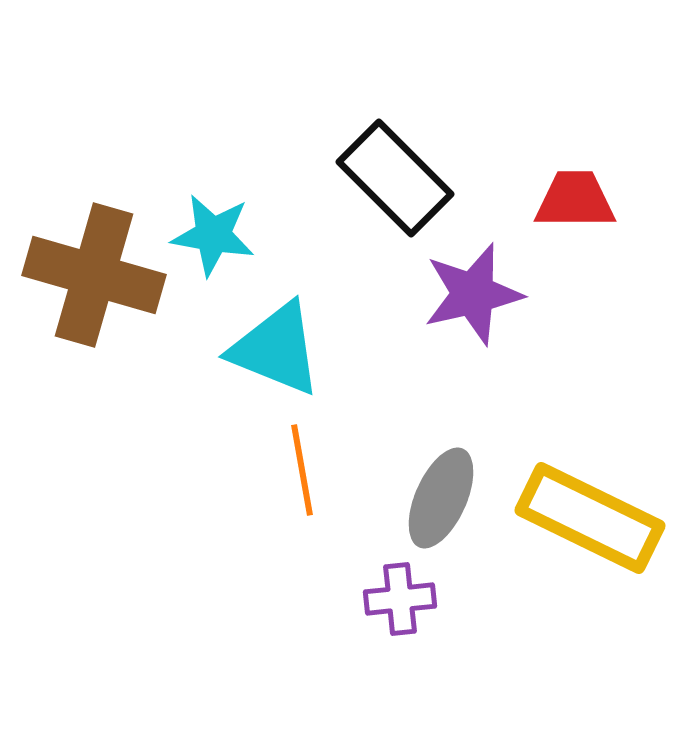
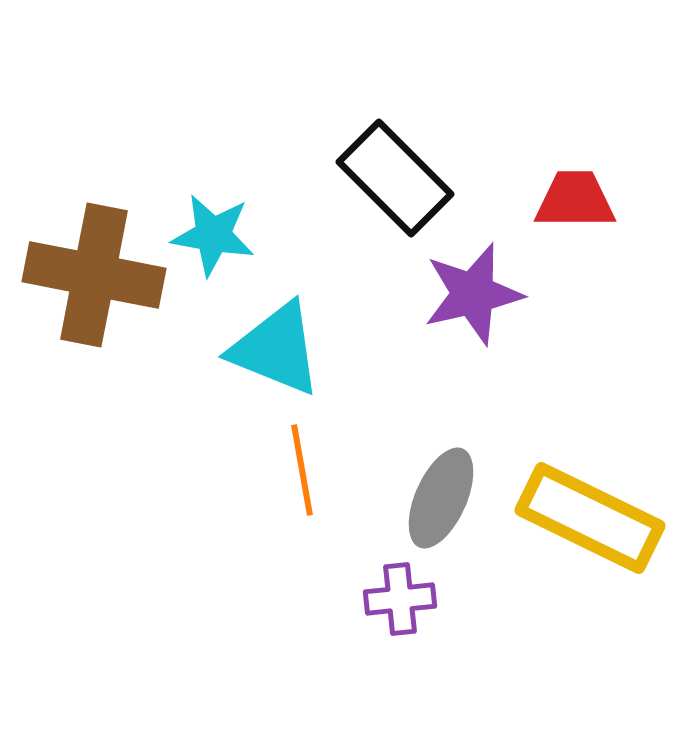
brown cross: rotated 5 degrees counterclockwise
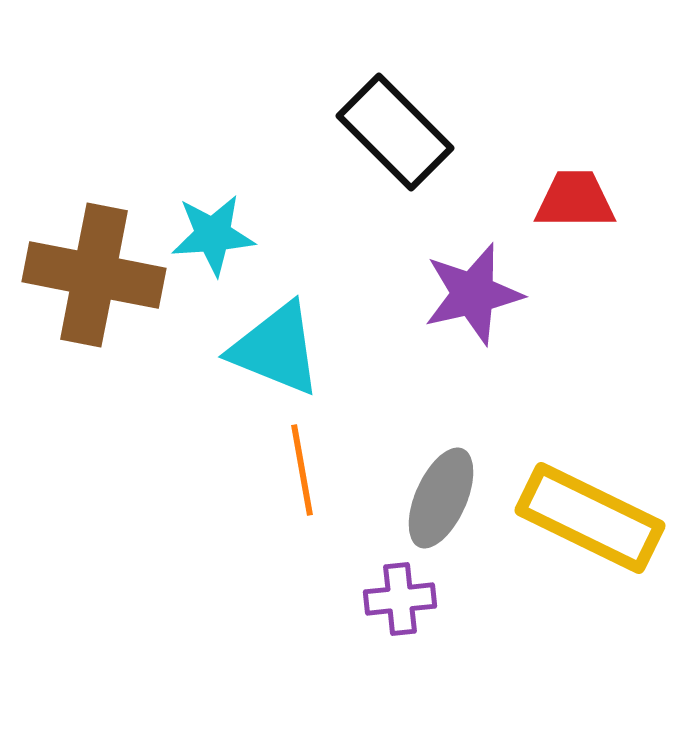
black rectangle: moved 46 px up
cyan star: rotated 14 degrees counterclockwise
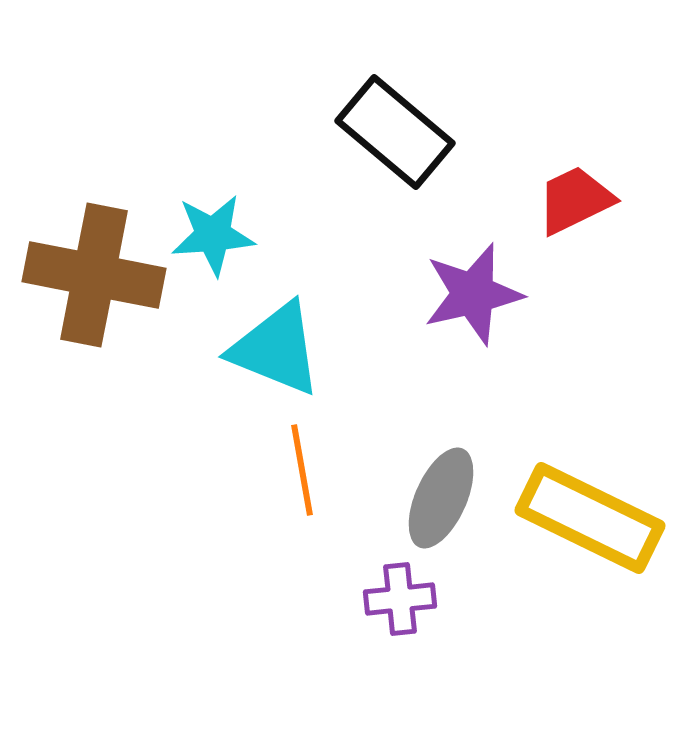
black rectangle: rotated 5 degrees counterclockwise
red trapezoid: rotated 26 degrees counterclockwise
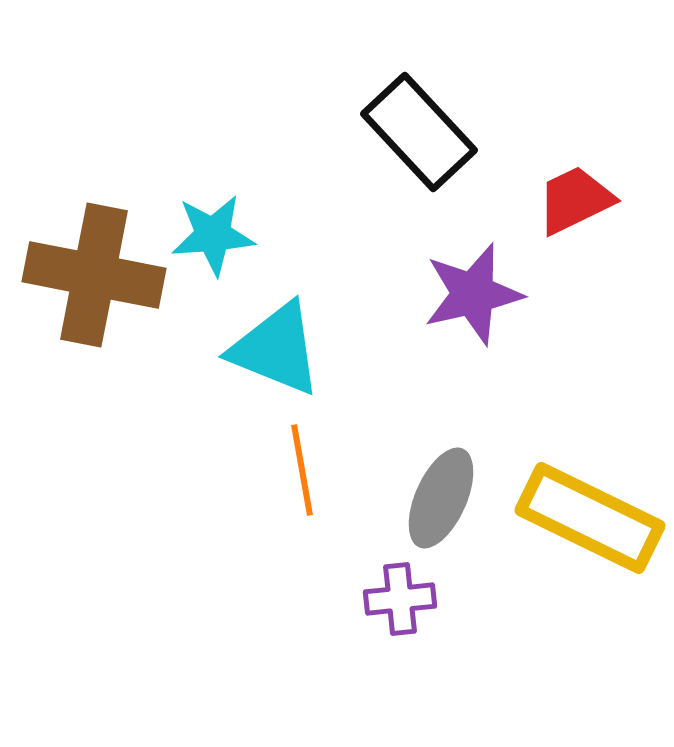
black rectangle: moved 24 px right; rotated 7 degrees clockwise
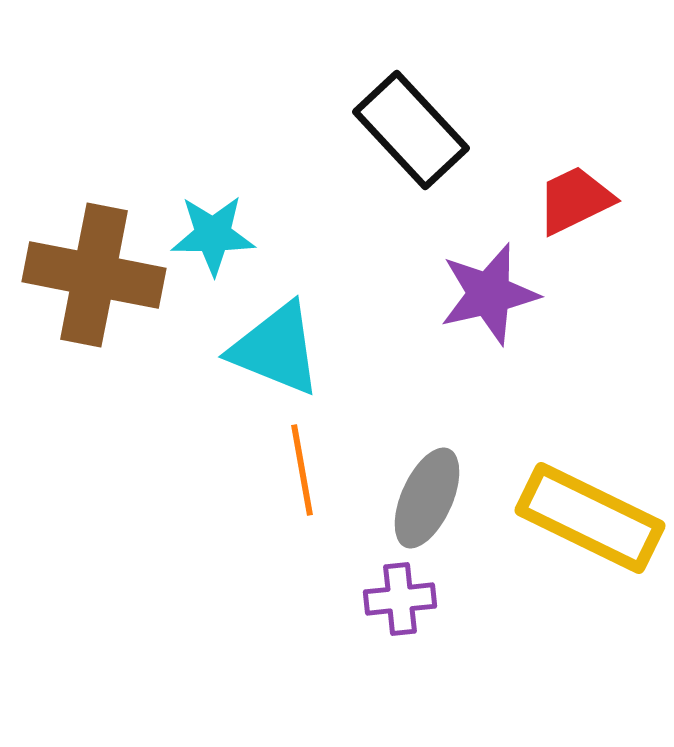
black rectangle: moved 8 px left, 2 px up
cyan star: rotated 4 degrees clockwise
purple star: moved 16 px right
gray ellipse: moved 14 px left
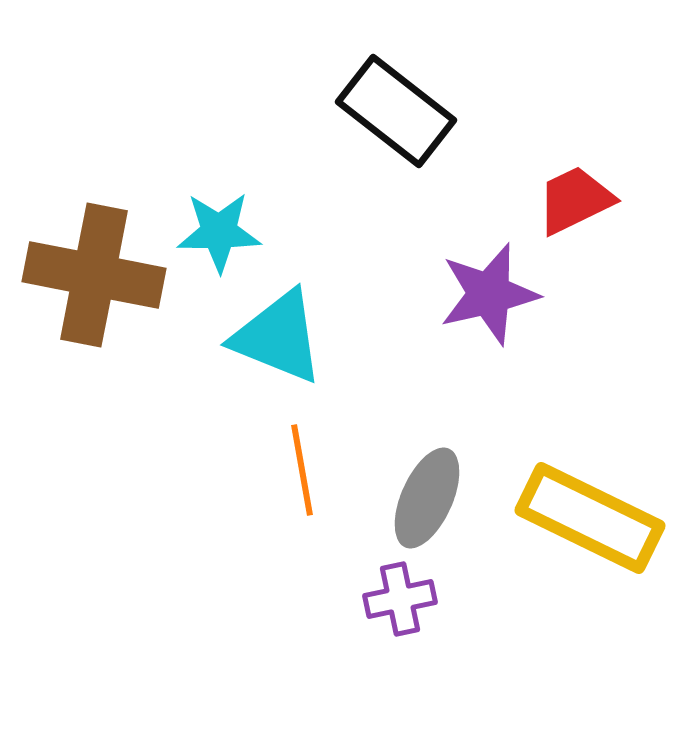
black rectangle: moved 15 px left, 19 px up; rotated 9 degrees counterclockwise
cyan star: moved 6 px right, 3 px up
cyan triangle: moved 2 px right, 12 px up
purple cross: rotated 6 degrees counterclockwise
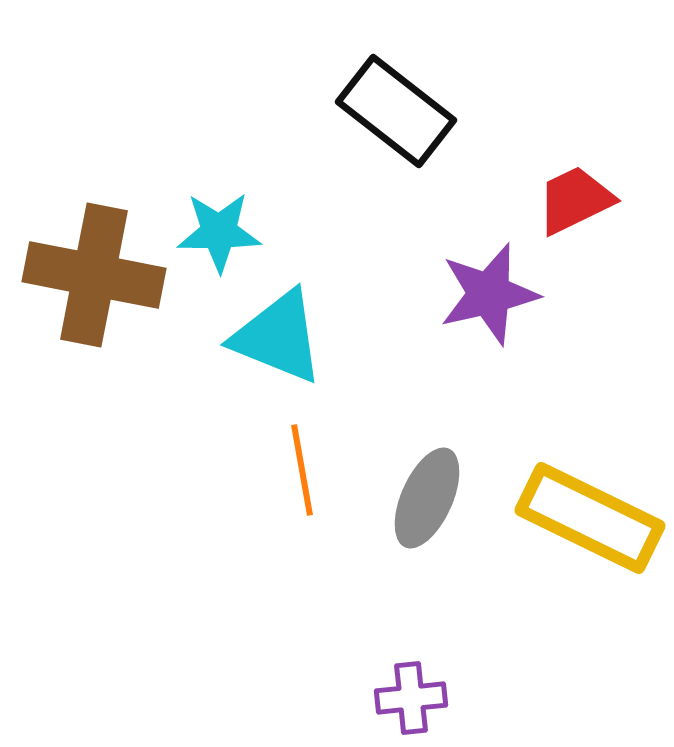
purple cross: moved 11 px right, 99 px down; rotated 6 degrees clockwise
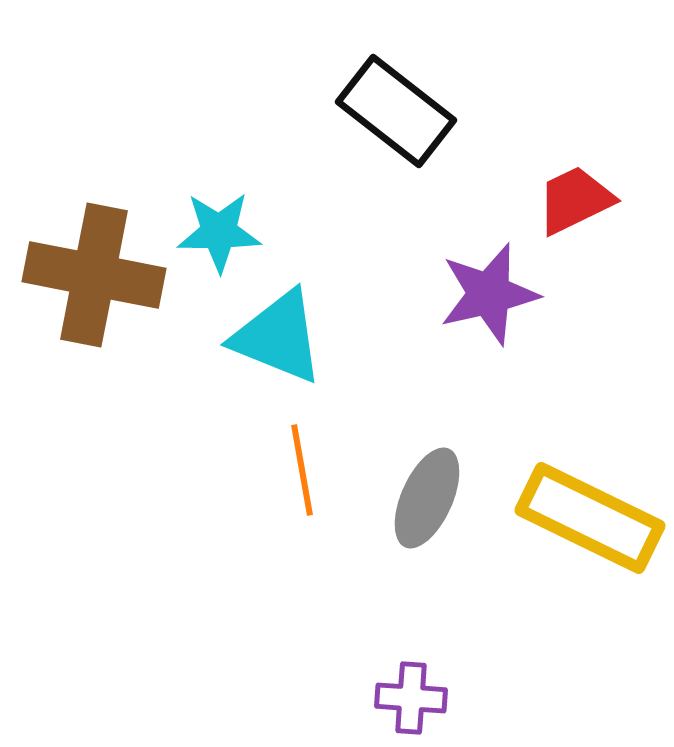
purple cross: rotated 10 degrees clockwise
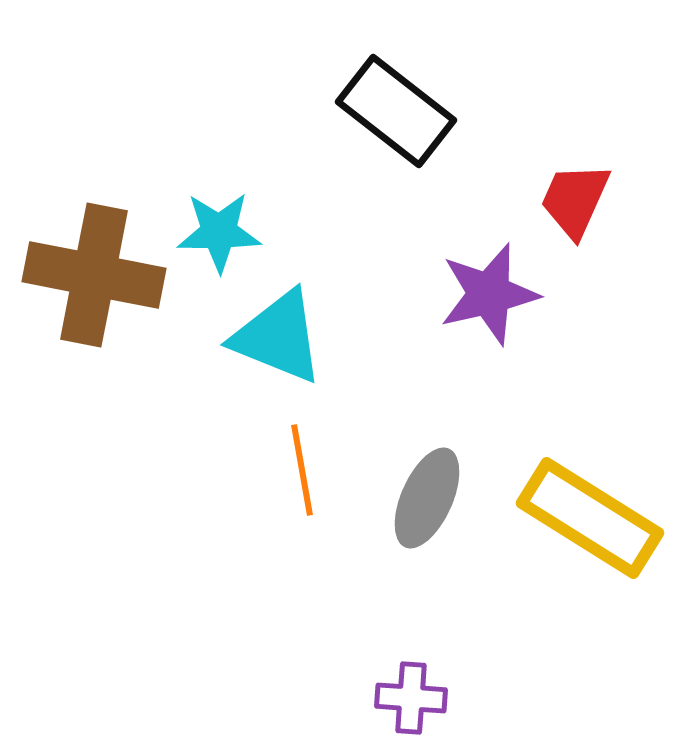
red trapezoid: rotated 40 degrees counterclockwise
yellow rectangle: rotated 6 degrees clockwise
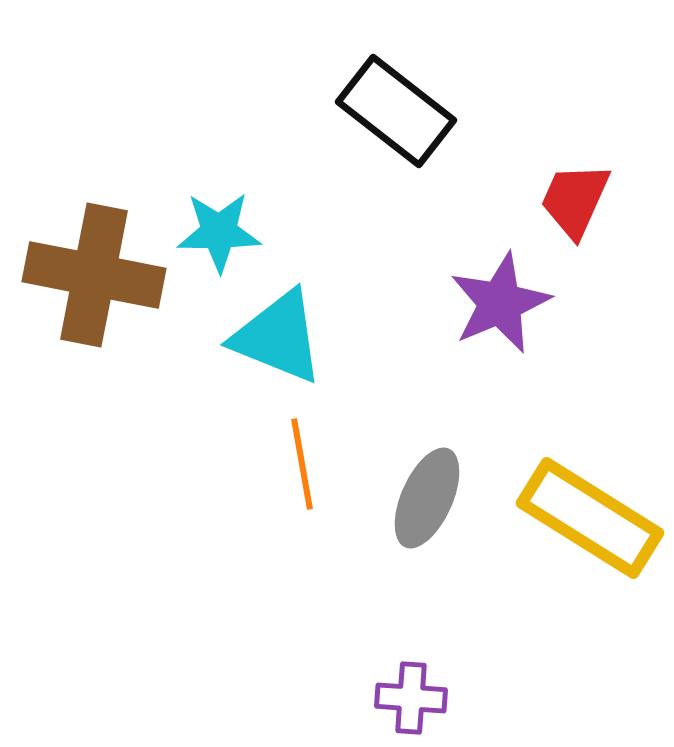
purple star: moved 11 px right, 9 px down; rotated 10 degrees counterclockwise
orange line: moved 6 px up
